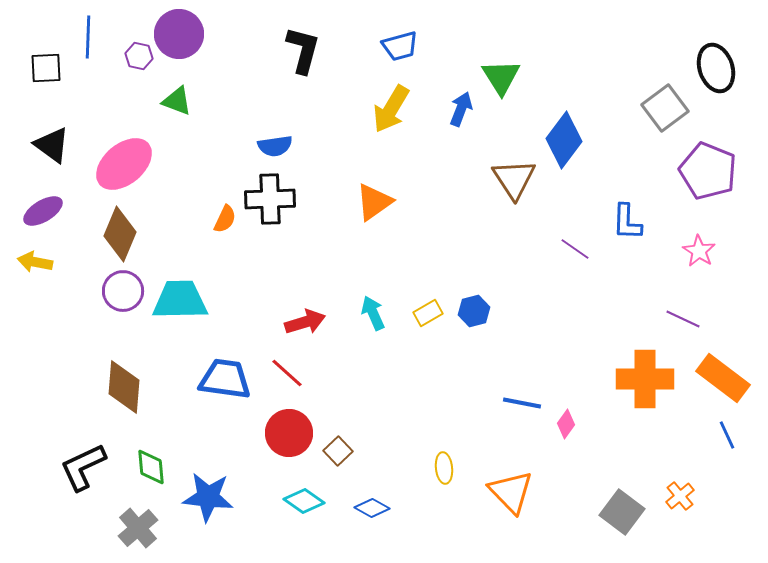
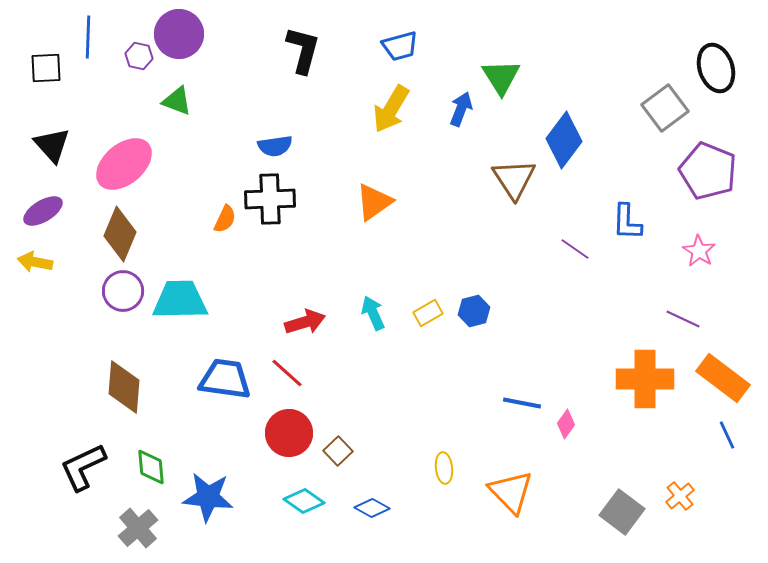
black triangle at (52, 145): rotated 12 degrees clockwise
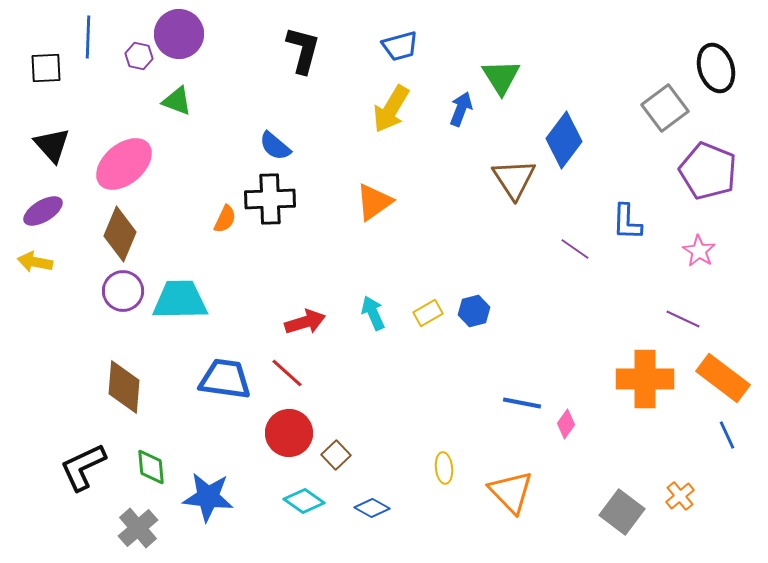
blue semicircle at (275, 146): rotated 48 degrees clockwise
brown square at (338, 451): moved 2 px left, 4 px down
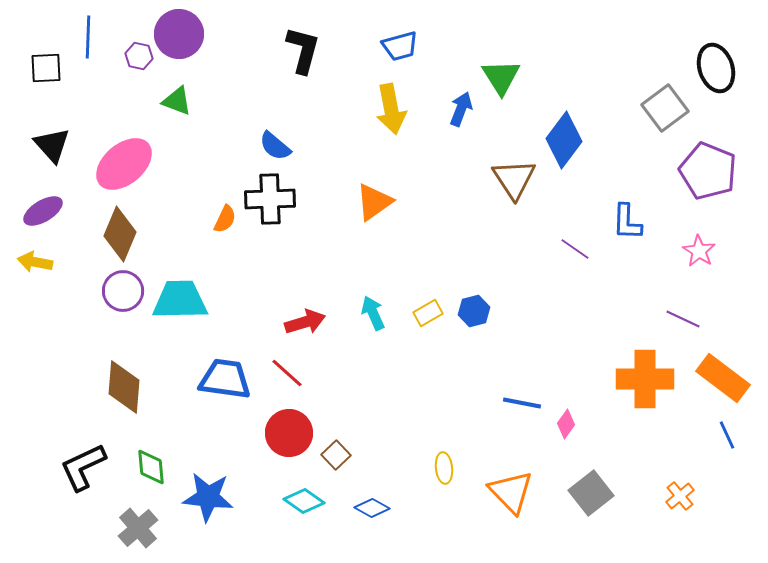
yellow arrow at (391, 109): rotated 42 degrees counterclockwise
gray square at (622, 512): moved 31 px left, 19 px up; rotated 15 degrees clockwise
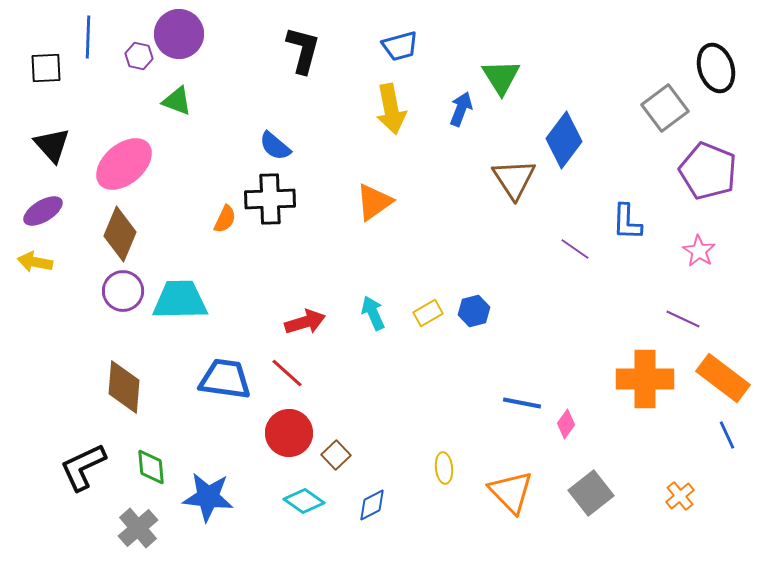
blue diamond at (372, 508): moved 3 px up; rotated 56 degrees counterclockwise
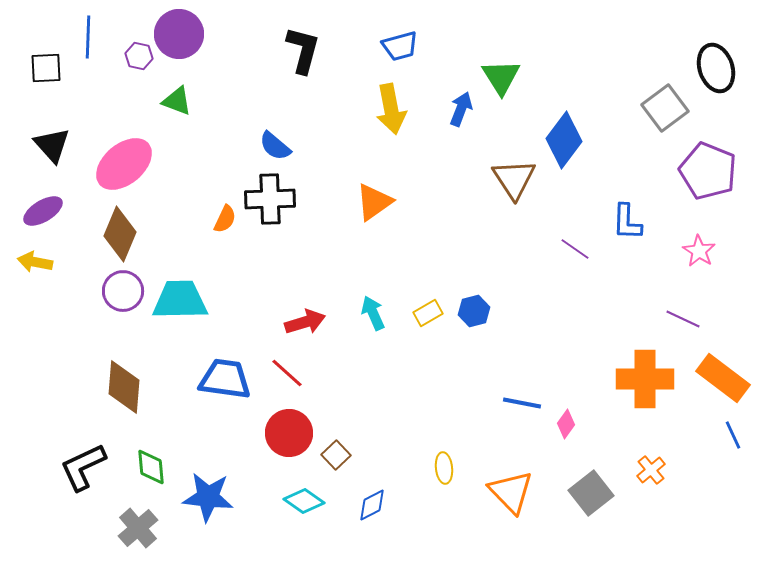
blue line at (727, 435): moved 6 px right
orange cross at (680, 496): moved 29 px left, 26 px up
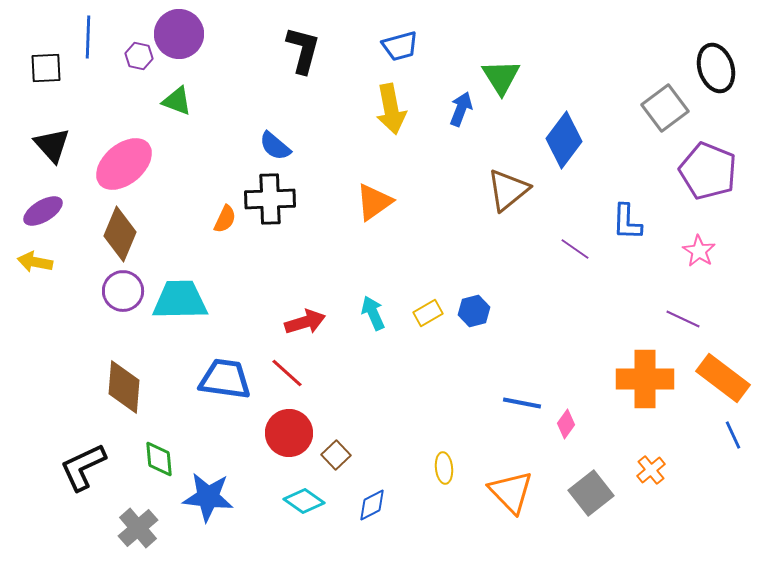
brown triangle at (514, 179): moved 6 px left, 11 px down; rotated 24 degrees clockwise
green diamond at (151, 467): moved 8 px right, 8 px up
